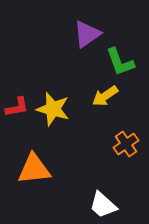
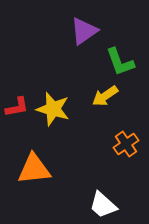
purple triangle: moved 3 px left, 3 px up
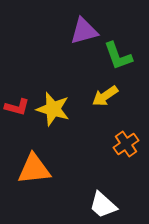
purple triangle: rotated 20 degrees clockwise
green L-shape: moved 2 px left, 6 px up
red L-shape: rotated 25 degrees clockwise
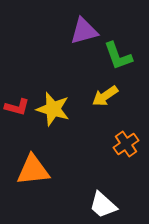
orange triangle: moved 1 px left, 1 px down
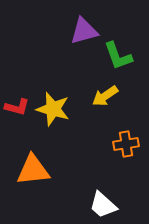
orange cross: rotated 25 degrees clockwise
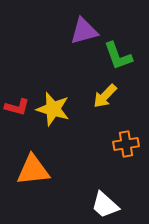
yellow arrow: rotated 12 degrees counterclockwise
white trapezoid: moved 2 px right
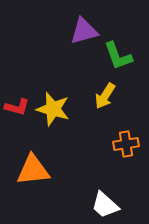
yellow arrow: rotated 12 degrees counterclockwise
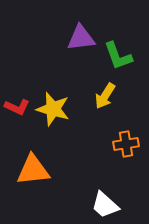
purple triangle: moved 3 px left, 7 px down; rotated 8 degrees clockwise
red L-shape: rotated 10 degrees clockwise
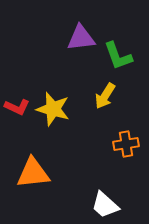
orange triangle: moved 3 px down
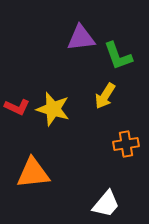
white trapezoid: moved 1 px right, 1 px up; rotated 92 degrees counterclockwise
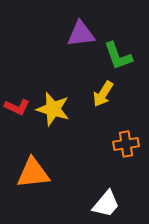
purple triangle: moved 4 px up
yellow arrow: moved 2 px left, 2 px up
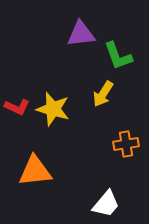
orange triangle: moved 2 px right, 2 px up
